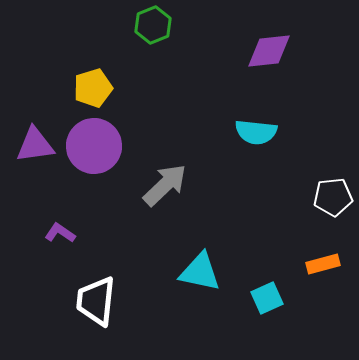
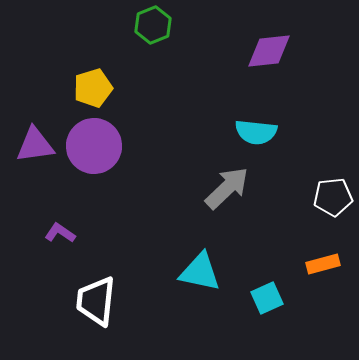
gray arrow: moved 62 px right, 3 px down
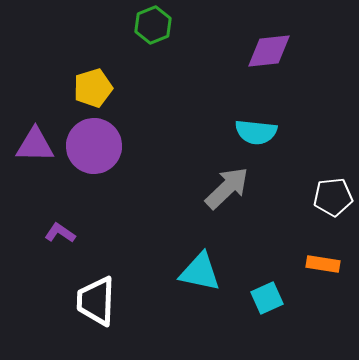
purple triangle: rotated 9 degrees clockwise
orange rectangle: rotated 24 degrees clockwise
white trapezoid: rotated 4 degrees counterclockwise
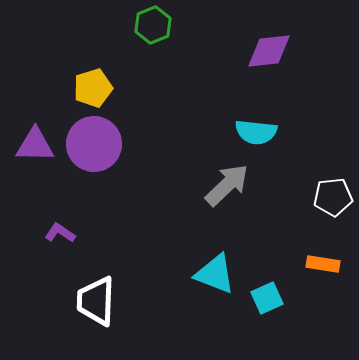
purple circle: moved 2 px up
gray arrow: moved 3 px up
cyan triangle: moved 15 px right, 2 px down; rotated 9 degrees clockwise
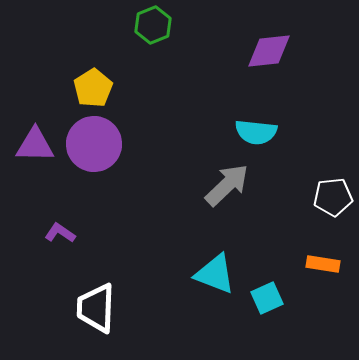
yellow pentagon: rotated 15 degrees counterclockwise
white trapezoid: moved 7 px down
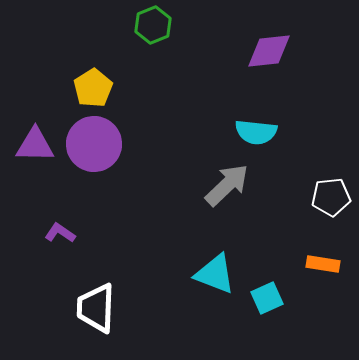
white pentagon: moved 2 px left
